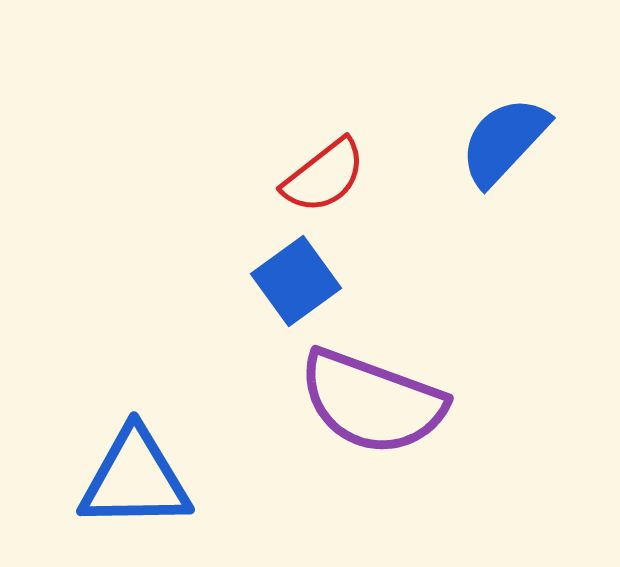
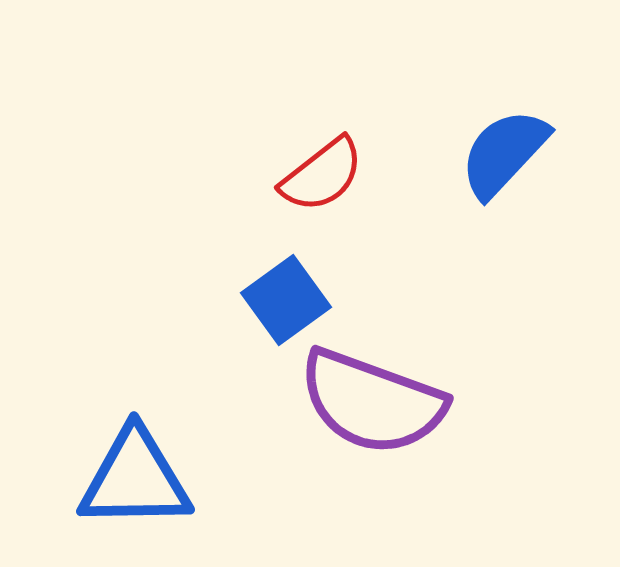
blue semicircle: moved 12 px down
red semicircle: moved 2 px left, 1 px up
blue square: moved 10 px left, 19 px down
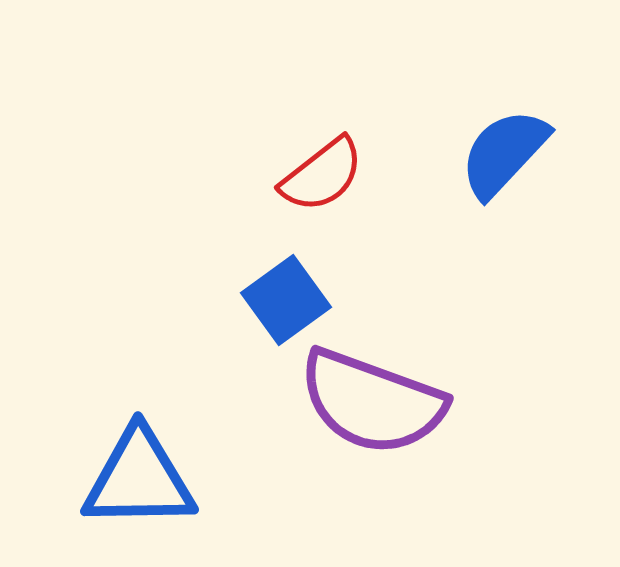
blue triangle: moved 4 px right
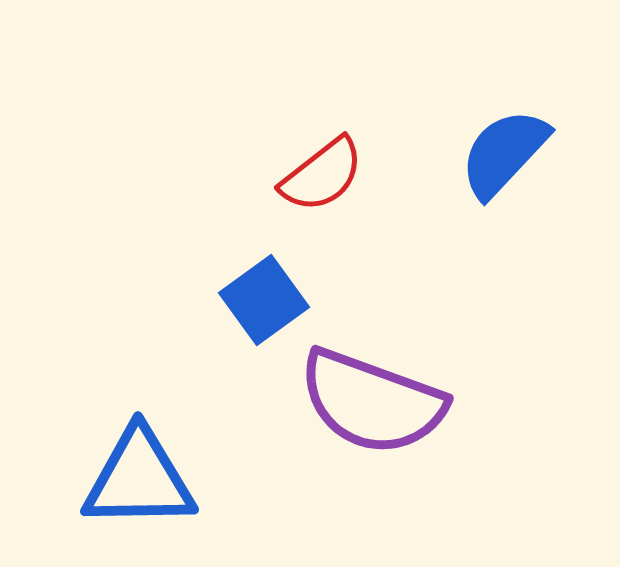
blue square: moved 22 px left
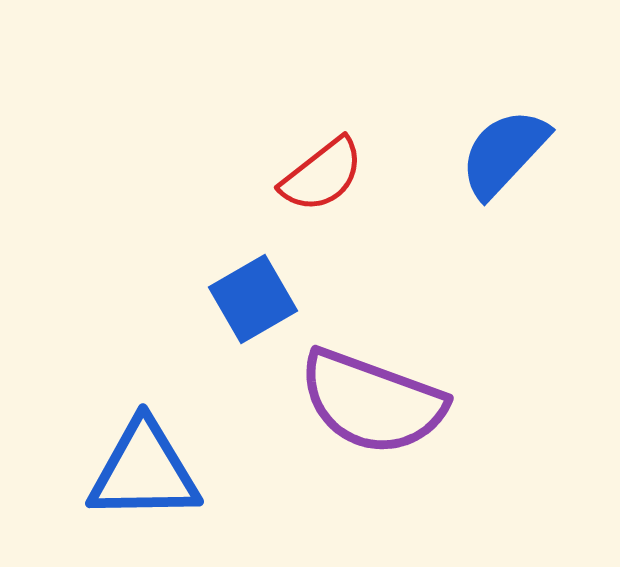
blue square: moved 11 px left, 1 px up; rotated 6 degrees clockwise
blue triangle: moved 5 px right, 8 px up
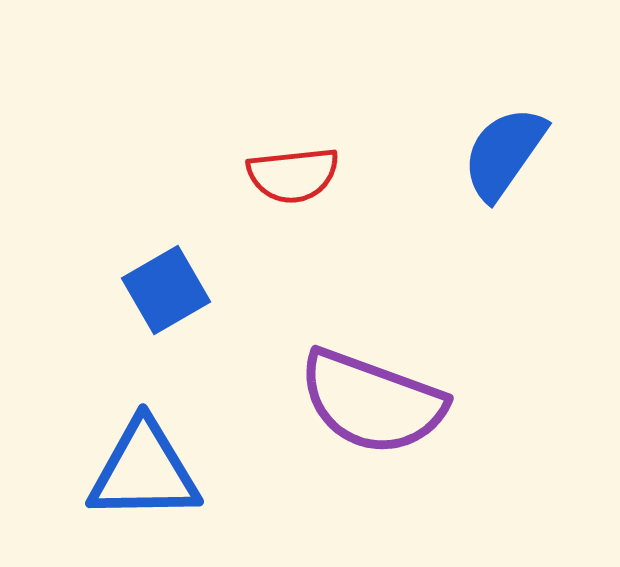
blue semicircle: rotated 8 degrees counterclockwise
red semicircle: moved 29 px left; rotated 32 degrees clockwise
blue square: moved 87 px left, 9 px up
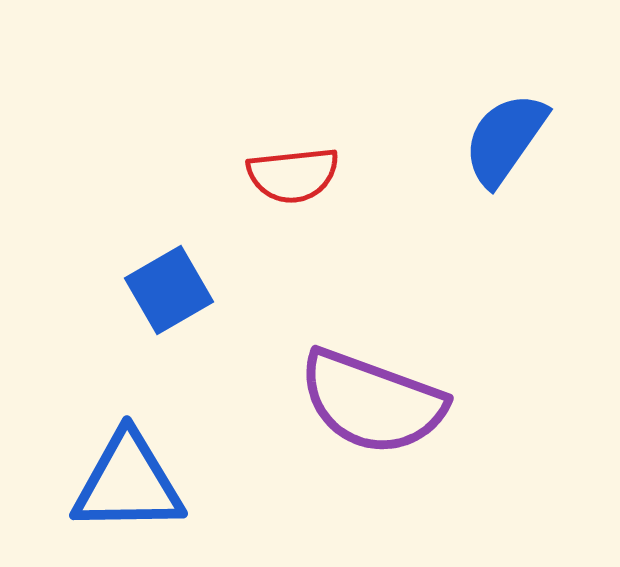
blue semicircle: moved 1 px right, 14 px up
blue square: moved 3 px right
blue triangle: moved 16 px left, 12 px down
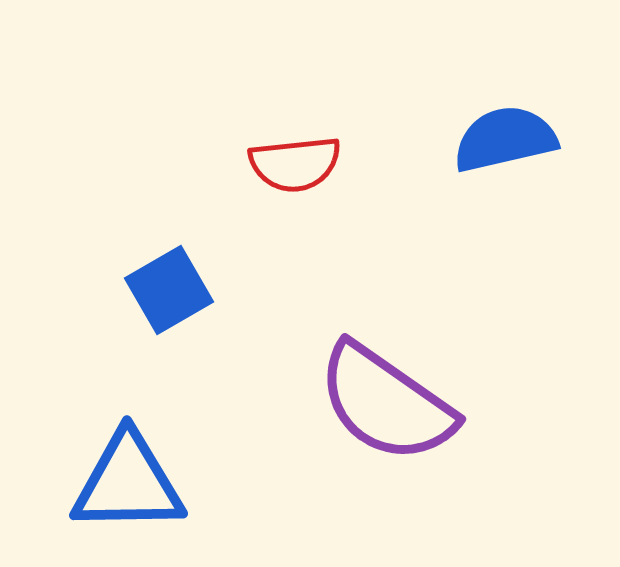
blue semicircle: rotated 42 degrees clockwise
red semicircle: moved 2 px right, 11 px up
purple semicircle: moved 14 px right, 1 px down; rotated 15 degrees clockwise
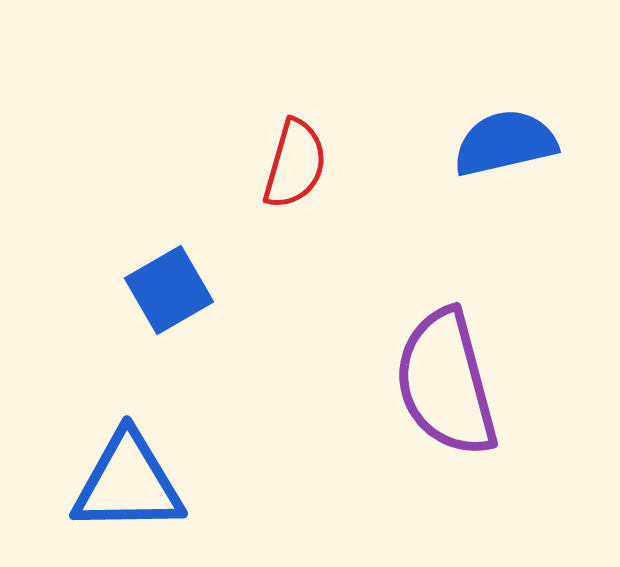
blue semicircle: moved 4 px down
red semicircle: rotated 68 degrees counterclockwise
purple semicircle: moved 60 px right, 20 px up; rotated 40 degrees clockwise
